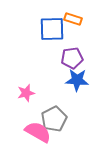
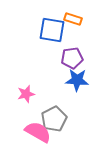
blue square: moved 1 px down; rotated 12 degrees clockwise
pink star: moved 1 px down
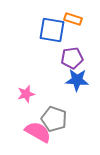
gray pentagon: rotated 25 degrees counterclockwise
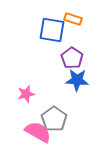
purple pentagon: rotated 30 degrees counterclockwise
gray pentagon: rotated 15 degrees clockwise
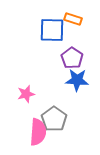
blue square: rotated 8 degrees counterclockwise
pink semicircle: rotated 64 degrees clockwise
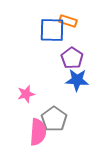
orange rectangle: moved 5 px left, 2 px down
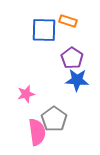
blue square: moved 8 px left
pink semicircle: moved 1 px left; rotated 12 degrees counterclockwise
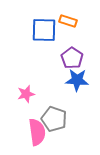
gray pentagon: rotated 15 degrees counterclockwise
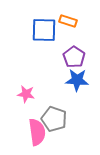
purple pentagon: moved 2 px right, 1 px up
pink star: rotated 24 degrees clockwise
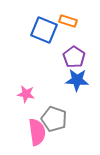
blue square: rotated 20 degrees clockwise
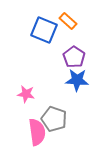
orange rectangle: rotated 24 degrees clockwise
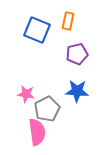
orange rectangle: rotated 60 degrees clockwise
blue square: moved 7 px left
purple pentagon: moved 3 px right, 3 px up; rotated 25 degrees clockwise
blue star: moved 11 px down
gray pentagon: moved 7 px left, 10 px up; rotated 25 degrees clockwise
